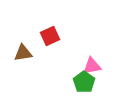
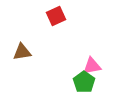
red square: moved 6 px right, 20 px up
brown triangle: moved 1 px left, 1 px up
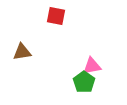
red square: rotated 36 degrees clockwise
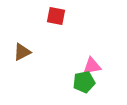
brown triangle: rotated 18 degrees counterclockwise
green pentagon: rotated 25 degrees clockwise
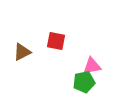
red square: moved 25 px down
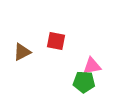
green pentagon: rotated 15 degrees clockwise
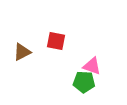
pink triangle: rotated 30 degrees clockwise
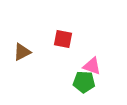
red square: moved 7 px right, 2 px up
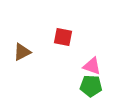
red square: moved 2 px up
green pentagon: moved 7 px right, 4 px down
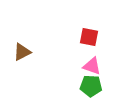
red square: moved 26 px right
